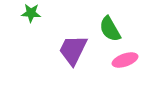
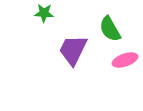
green star: moved 13 px right
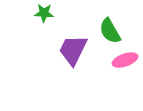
green semicircle: moved 2 px down
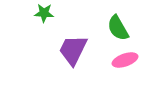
green semicircle: moved 8 px right, 3 px up
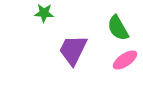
pink ellipse: rotated 15 degrees counterclockwise
